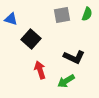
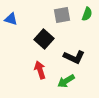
black square: moved 13 px right
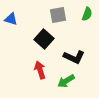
gray square: moved 4 px left
